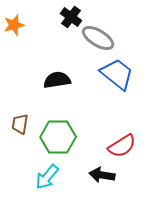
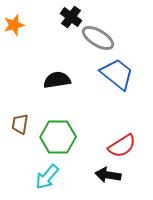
black arrow: moved 6 px right
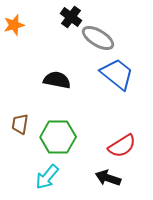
black semicircle: rotated 20 degrees clockwise
black arrow: moved 3 px down; rotated 10 degrees clockwise
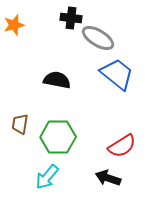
black cross: moved 1 px down; rotated 30 degrees counterclockwise
